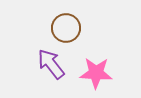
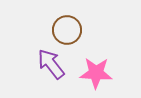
brown circle: moved 1 px right, 2 px down
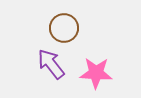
brown circle: moved 3 px left, 2 px up
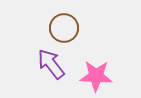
pink star: moved 3 px down
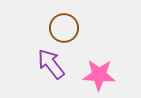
pink star: moved 3 px right, 1 px up
